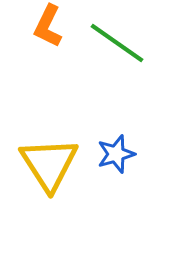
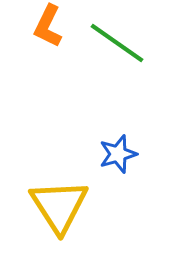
blue star: moved 2 px right
yellow triangle: moved 10 px right, 42 px down
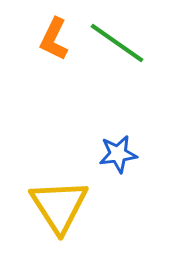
orange L-shape: moved 6 px right, 13 px down
blue star: rotated 9 degrees clockwise
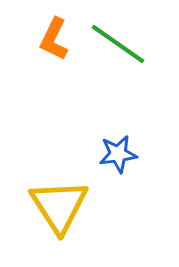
green line: moved 1 px right, 1 px down
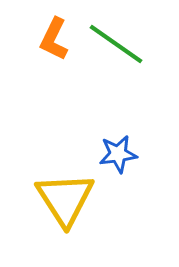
green line: moved 2 px left
yellow triangle: moved 6 px right, 7 px up
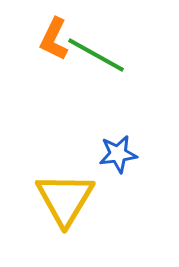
green line: moved 20 px left, 11 px down; rotated 6 degrees counterclockwise
yellow triangle: rotated 4 degrees clockwise
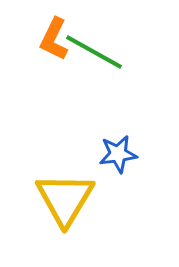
green line: moved 2 px left, 3 px up
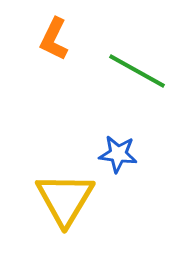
green line: moved 43 px right, 19 px down
blue star: rotated 15 degrees clockwise
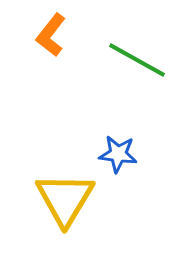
orange L-shape: moved 3 px left, 4 px up; rotated 12 degrees clockwise
green line: moved 11 px up
